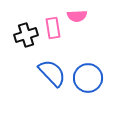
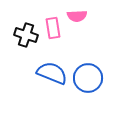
black cross: rotated 35 degrees clockwise
blue semicircle: rotated 24 degrees counterclockwise
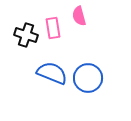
pink semicircle: moved 2 px right; rotated 78 degrees clockwise
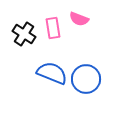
pink semicircle: moved 3 px down; rotated 54 degrees counterclockwise
black cross: moved 2 px left, 1 px up; rotated 15 degrees clockwise
blue circle: moved 2 px left, 1 px down
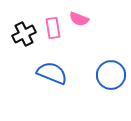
black cross: rotated 30 degrees clockwise
blue circle: moved 25 px right, 4 px up
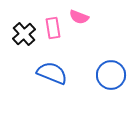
pink semicircle: moved 2 px up
black cross: rotated 15 degrees counterclockwise
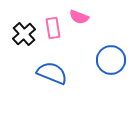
blue circle: moved 15 px up
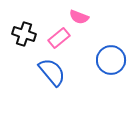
pink rectangle: moved 6 px right, 10 px down; rotated 60 degrees clockwise
black cross: rotated 30 degrees counterclockwise
blue semicircle: moved 1 px up; rotated 28 degrees clockwise
